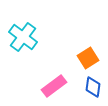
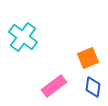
orange square: rotated 10 degrees clockwise
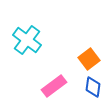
cyan cross: moved 4 px right, 3 px down
orange square: moved 1 px right, 1 px down; rotated 15 degrees counterclockwise
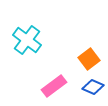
blue diamond: rotated 75 degrees counterclockwise
